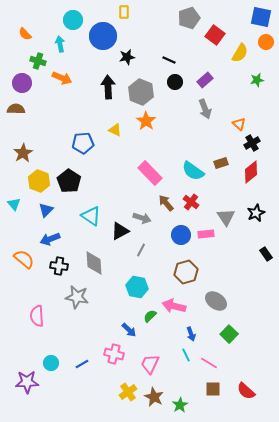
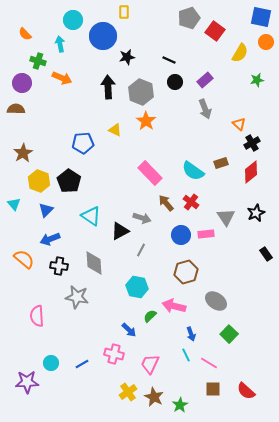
red square at (215, 35): moved 4 px up
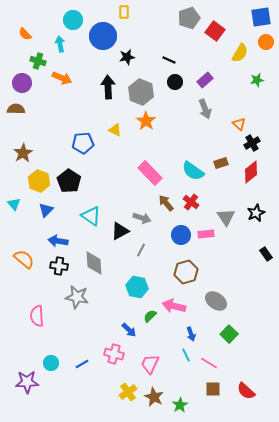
blue square at (261, 17): rotated 20 degrees counterclockwise
blue arrow at (50, 239): moved 8 px right, 2 px down; rotated 30 degrees clockwise
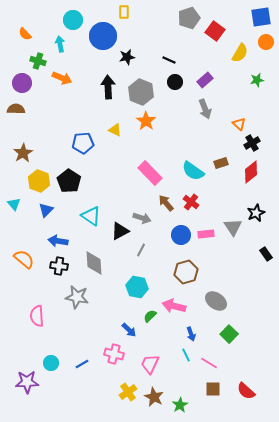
gray triangle at (226, 217): moved 7 px right, 10 px down
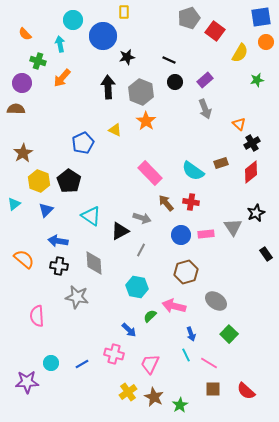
orange arrow at (62, 78): rotated 108 degrees clockwise
blue pentagon at (83, 143): rotated 20 degrees counterclockwise
red cross at (191, 202): rotated 28 degrees counterclockwise
cyan triangle at (14, 204): rotated 32 degrees clockwise
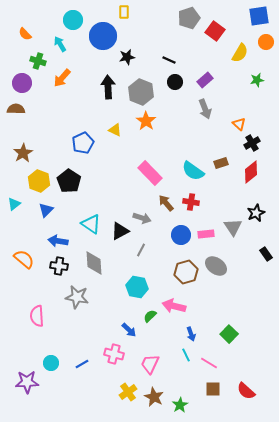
blue square at (261, 17): moved 2 px left, 1 px up
cyan arrow at (60, 44): rotated 21 degrees counterclockwise
cyan triangle at (91, 216): moved 8 px down
gray ellipse at (216, 301): moved 35 px up
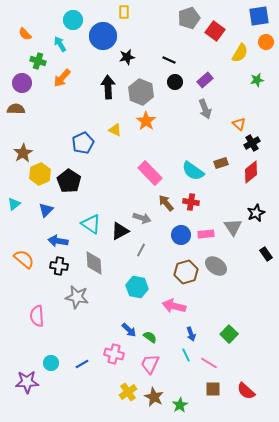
yellow hexagon at (39, 181): moved 1 px right, 7 px up; rotated 15 degrees clockwise
green semicircle at (150, 316): moved 21 px down; rotated 80 degrees clockwise
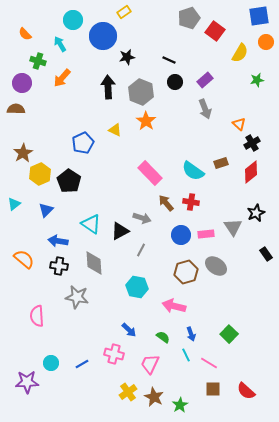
yellow rectangle at (124, 12): rotated 56 degrees clockwise
green semicircle at (150, 337): moved 13 px right
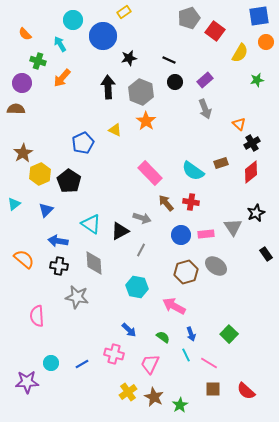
black star at (127, 57): moved 2 px right, 1 px down
pink arrow at (174, 306): rotated 15 degrees clockwise
